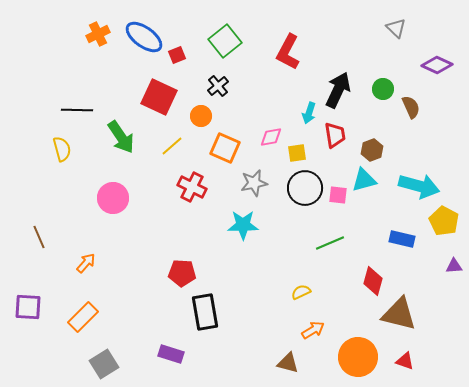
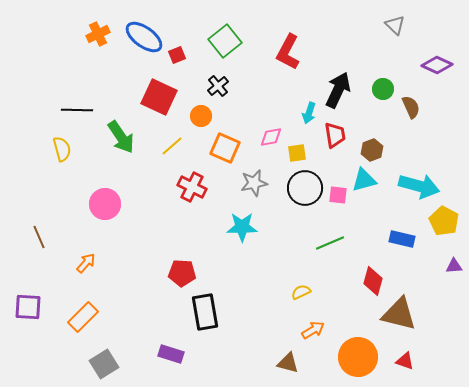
gray triangle at (396, 28): moved 1 px left, 3 px up
pink circle at (113, 198): moved 8 px left, 6 px down
cyan star at (243, 225): moved 1 px left, 2 px down
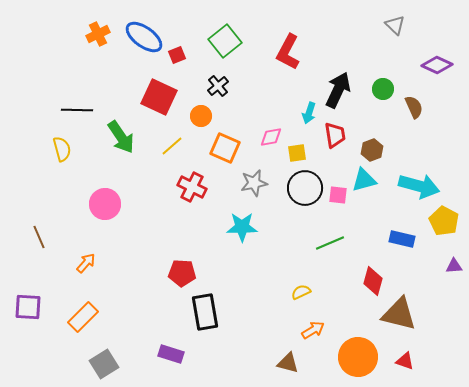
brown semicircle at (411, 107): moved 3 px right
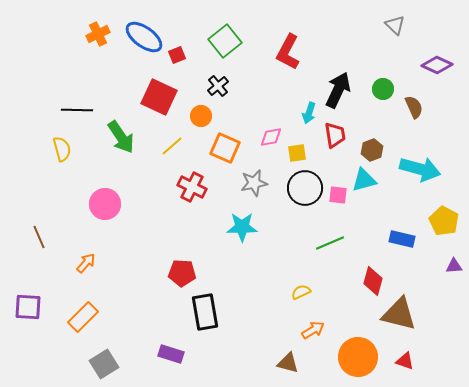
cyan arrow at (419, 186): moved 1 px right, 17 px up
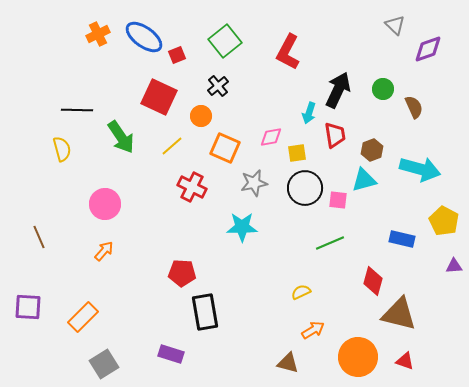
purple diamond at (437, 65): moved 9 px left, 16 px up; rotated 44 degrees counterclockwise
pink square at (338, 195): moved 5 px down
orange arrow at (86, 263): moved 18 px right, 12 px up
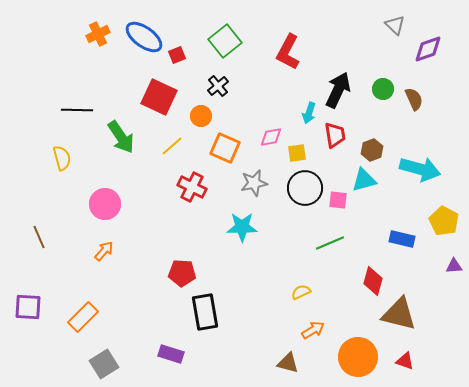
brown semicircle at (414, 107): moved 8 px up
yellow semicircle at (62, 149): moved 9 px down
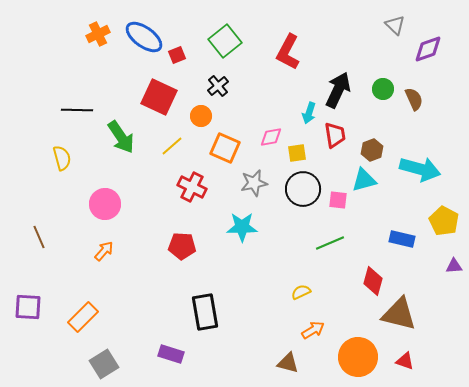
black circle at (305, 188): moved 2 px left, 1 px down
red pentagon at (182, 273): moved 27 px up
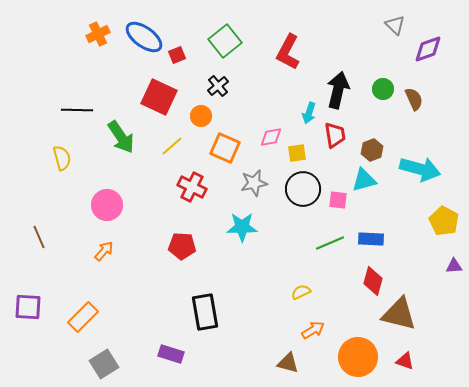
black arrow at (338, 90): rotated 12 degrees counterclockwise
pink circle at (105, 204): moved 2 px right, 1 px down
blue rectangle at (402, 239): moved 31 px left; rotated 10 degrees counterclockwise
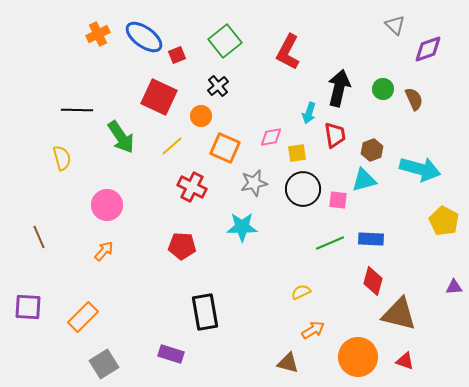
black arrow at (338, 90): moved 1 px right, 2 px up
purple triangle at (454, 266): moved 21 px down
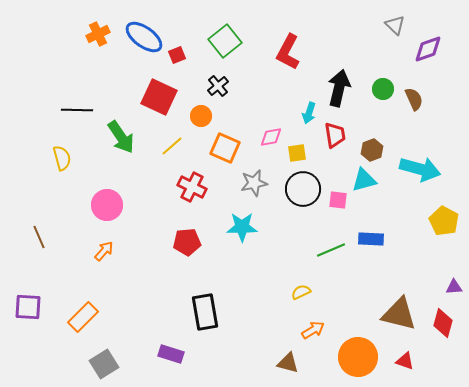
green line at (330, 243): moved 1 px right, 7 px down
red pentagon at (182, 246): moved 5 px right, 4 px up; rotated 8 degrees counterclockwise
red diamond at (373, 281): moved 70 px right, 42 px down
